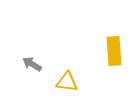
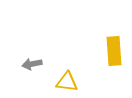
gray arrow: rotated 42 degrees counterclockwise
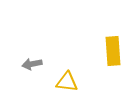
yellow rectangle: moved 1 px left
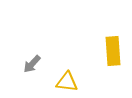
gray arrow: rotated 36 degrees counterclockwise
